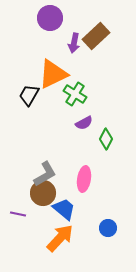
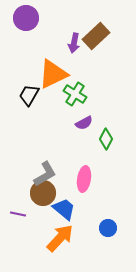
purple circle: moved 24 px left
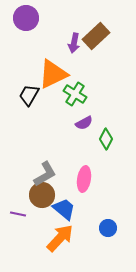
brown circle: moved 1 px left, 2 px down
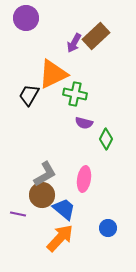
purple arrow: rotated 18 degrees clockwise
green cross: rotated 20 degrees counterclockwise
purple semicircle: rotated 42 degrees clockwise
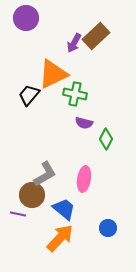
black trapezoid: rotated 10 degrees clockwise
brown circle: moved 10 px left
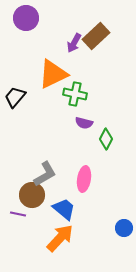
black trapezoid: moved 14 px left, 2 px down
blue circle: moved 16 px right
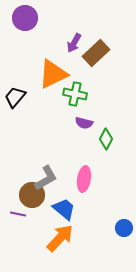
purple circle: moved 1 px left
brown rectangle: moved 17 px down
gray L-shape: moved 1 px right, 4 px down
